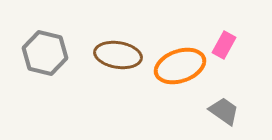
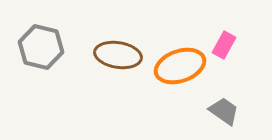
gray hexagon: moved 4 px left, 6 px up
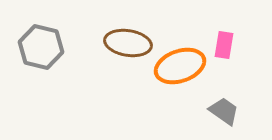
pink rectangle: rotated 20 degrees counterclockwise
brown ellipse: moved 10 px right, 12 px up
